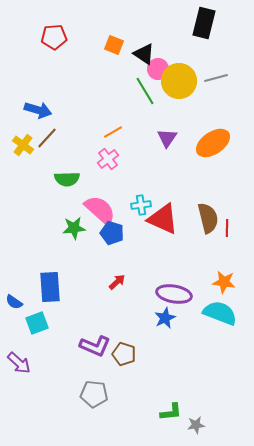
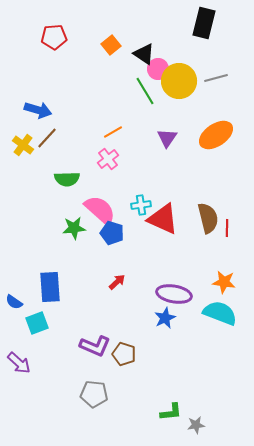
orange square: moved 3 px left; rotated 30 degrees clockwise
orange ellipse: moved 3 px right, 8 px up
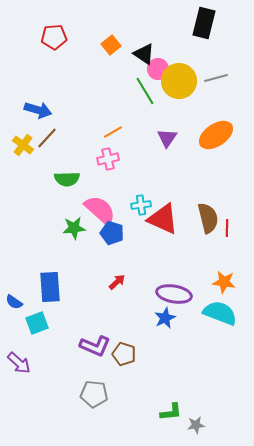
pink cross: rotated 25 degrees clockwise
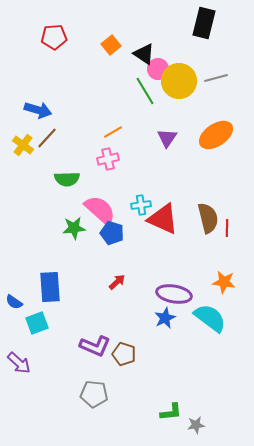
cyan semicircle: moved 10 px left, 5 px down; rotated 16 degrees clockwise
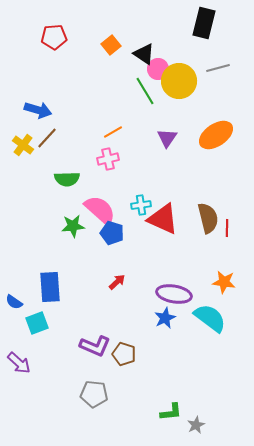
gray line: moved 2 px right, 10 px up
green star: moved 1 px left, 2 px up
gray star: rotated 18 degrees counterclockwise
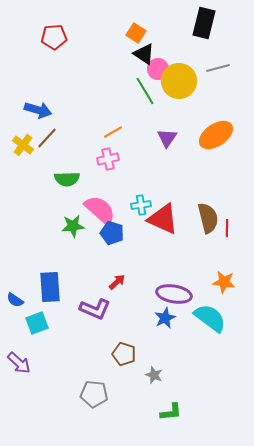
orange square: moved 25 px right, 12 px up; rotated 18 degrees counterclockwise
blue semicircle: moved 1 px right, 2 px up
purple L-shape: moved 37 px up
gray star: moved 42 px left, 50 px up; rotated 24 degrees counterclockwise
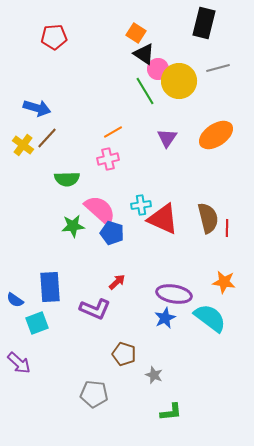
blue arrow: moved 1 px left, 2 px up
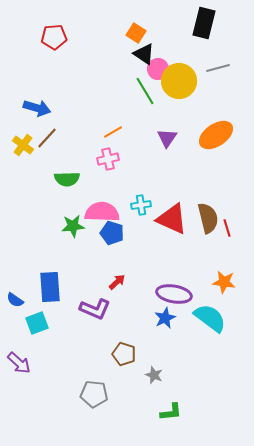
pink semicircle: moved 2 px right, 2 px down; rotated 40 degrees counterclockwise
red triangle: moved 9 px right
red line: rotated 18 degrees counterclockwise
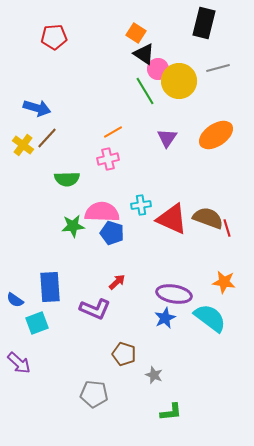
brown semicircle: rotated 56 degrees counterclockwise
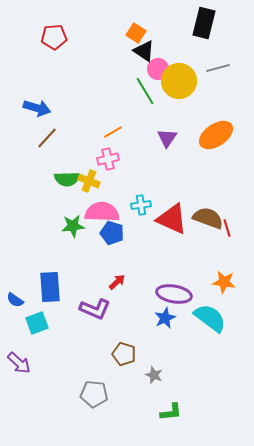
black triangle: moved 3 px up
yellow cross: moved 66 px right, 36 px down; rotated 15 degrees counterclockwise
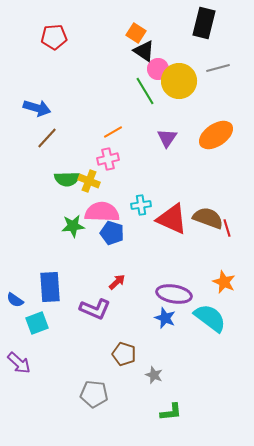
orange star: rotated 15 degrees clockwise
blue star: rotated 25 degrees counterclockwise
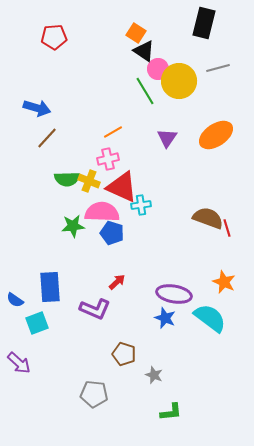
red triangle: moved 50 px left, 32 px up
